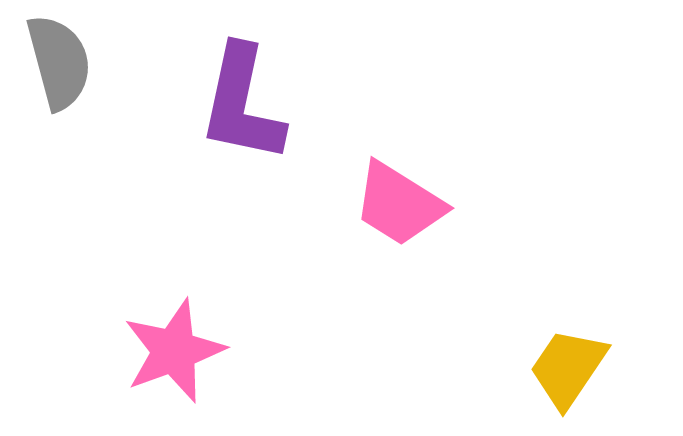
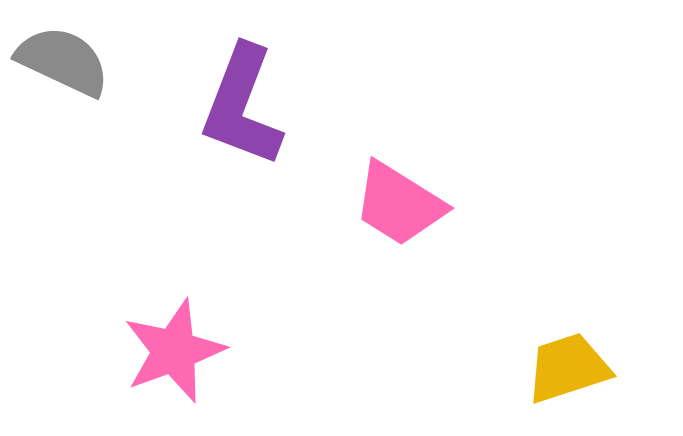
gray semicircle: moved 4 px right, 1 px up; rotated 50 degrees counterclockwise
purple L-shape: moved 2 px down; rotated 9 degrees clockwise
yellow trapezoid: rotated 38 degrees clockwise
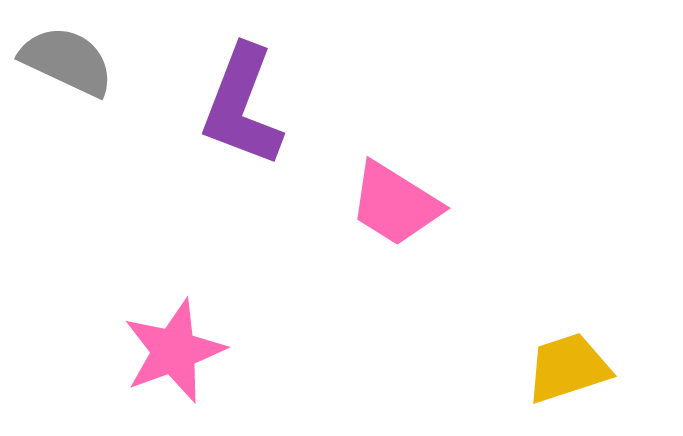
gray semicircle: moved 4 px right
pink trapezoid: moved 4 px left
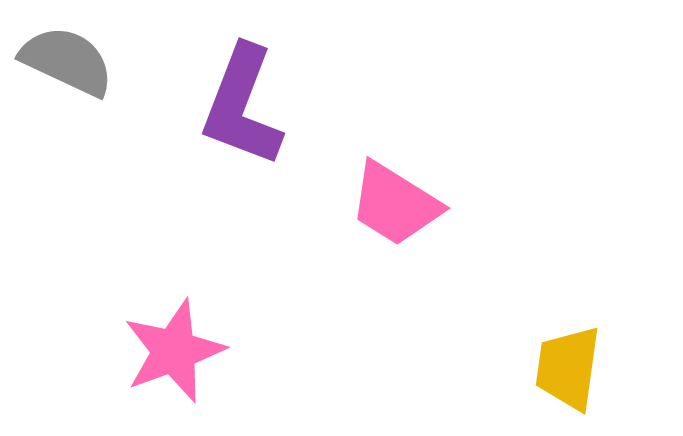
yellow trapezoid: rotated 64 degrees counterclockwise
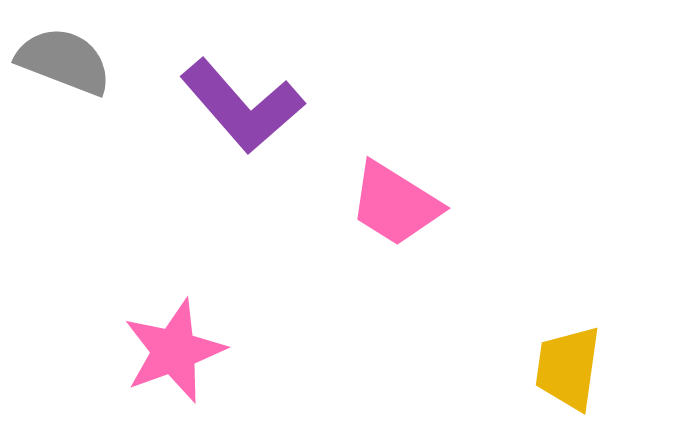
gray semicircle: moved 3 px left; rotated 4 degrees counterclockwise
purple L-shape: rotated 62 degrees counterclockwise
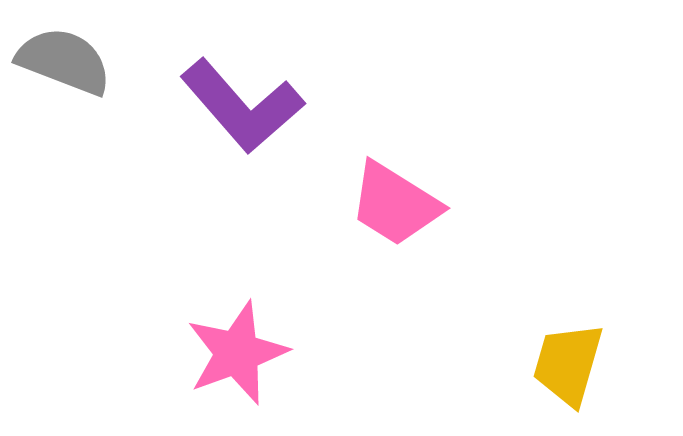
pink star: moved 63 px right, 2 px down
yellow trapezoid: moved 4 px up; rotated 8 degrees clockwise
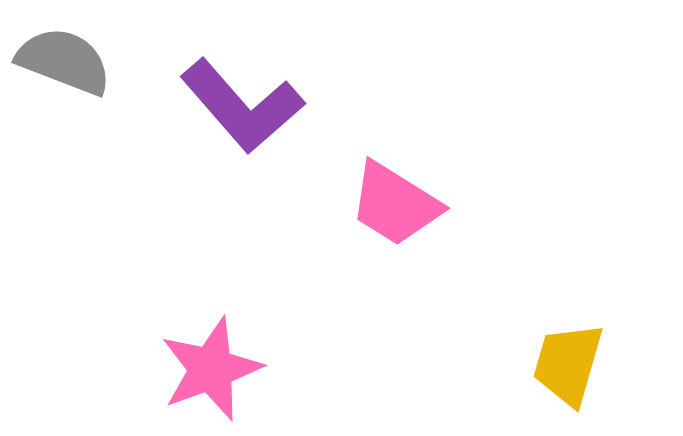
pink star: moved 26 px left, 16 px down
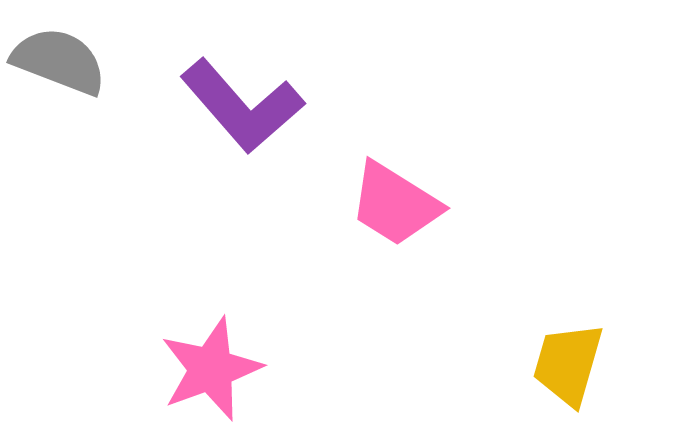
gray semicircle: moved 5 px left
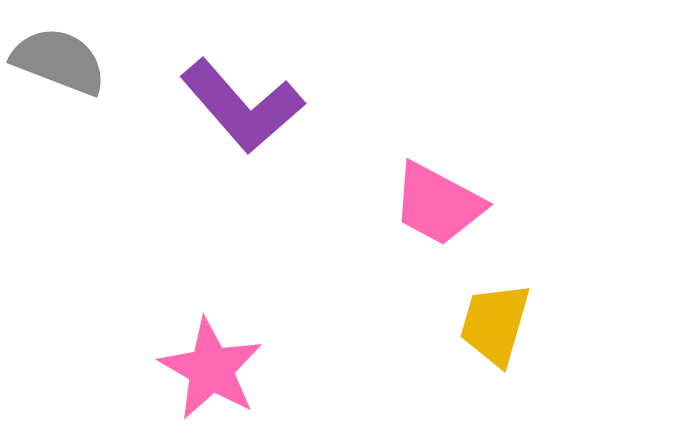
pink trapezoid: moved 43 px right; rotated 4 degrees counterclockwise
yellow trapezoid: moved 73 px left, 40 px up
pink star: rotated 22 degrees counterclockwise
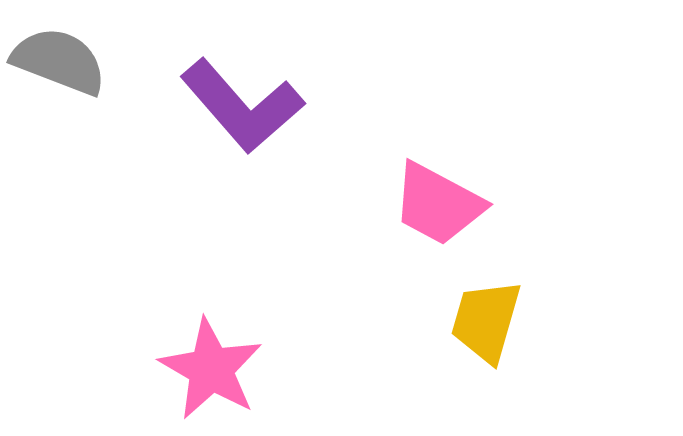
yellow trapezoid: moved 9 px left, 3 px up
